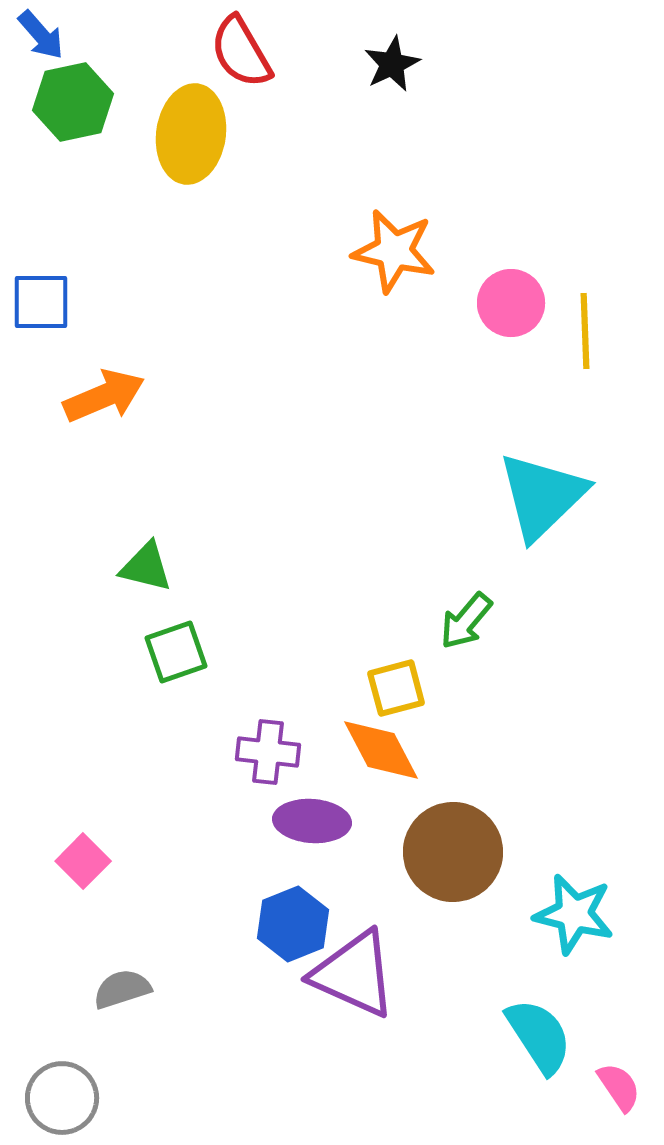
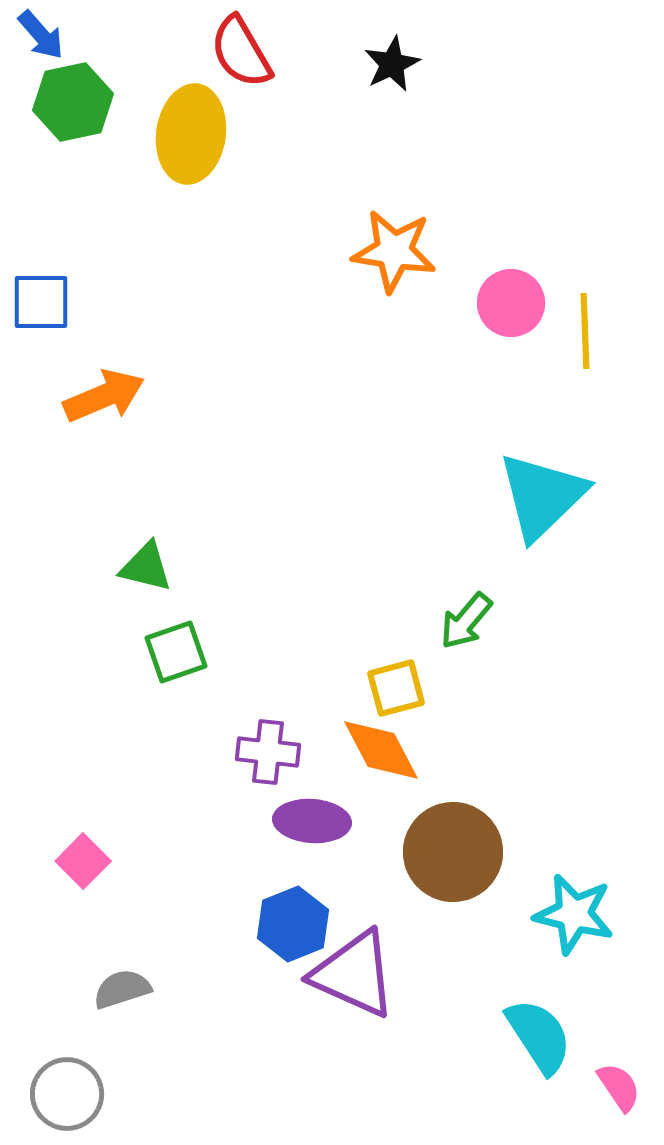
orange star: rotated 4 degrees counterclockwise
gray circle: moved 5 px right, 4 px up
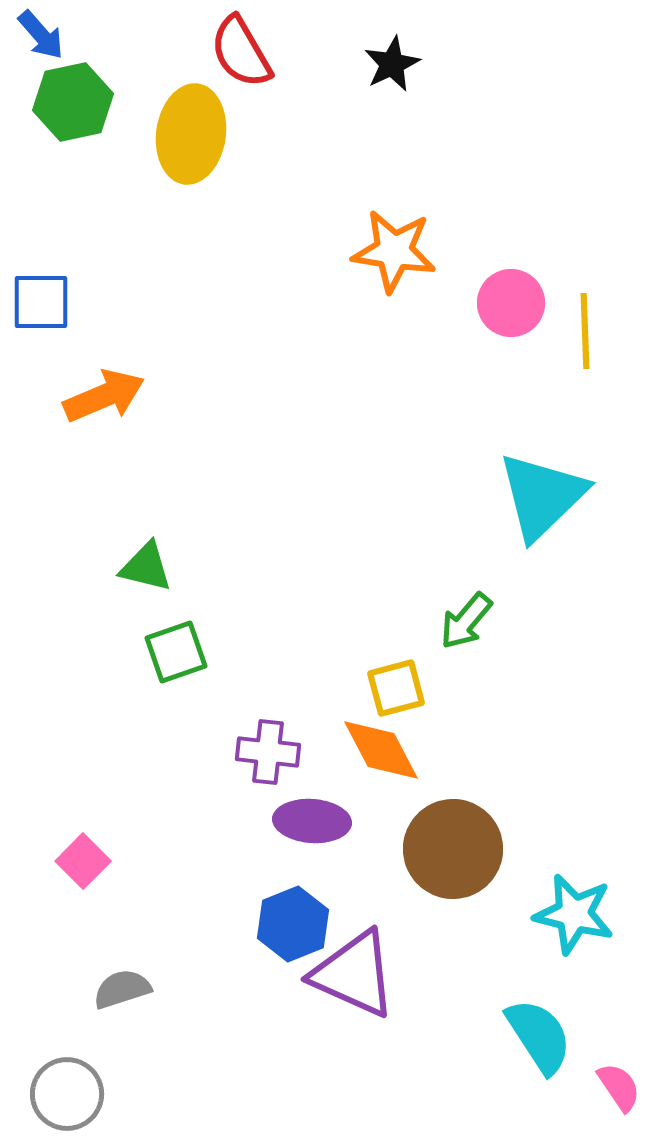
brown circle: moved 3 px up
